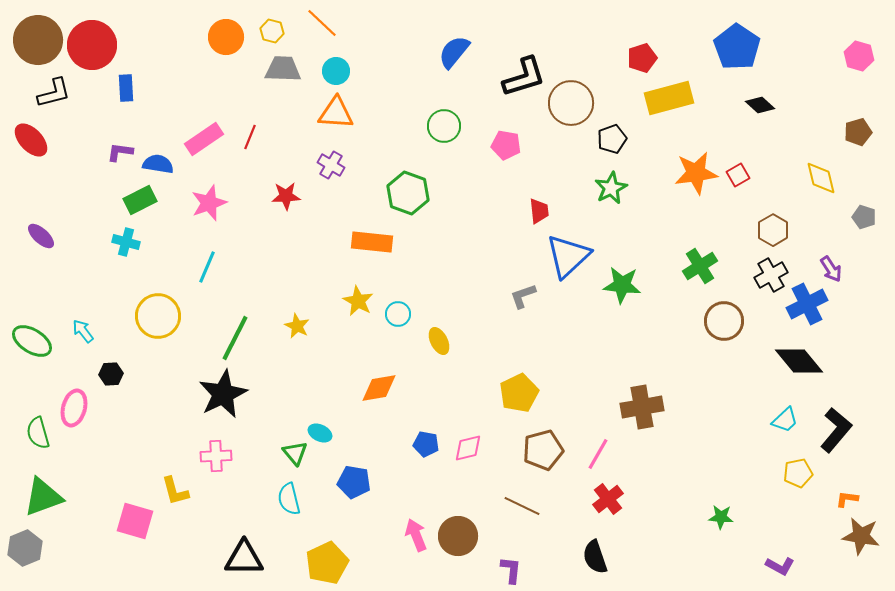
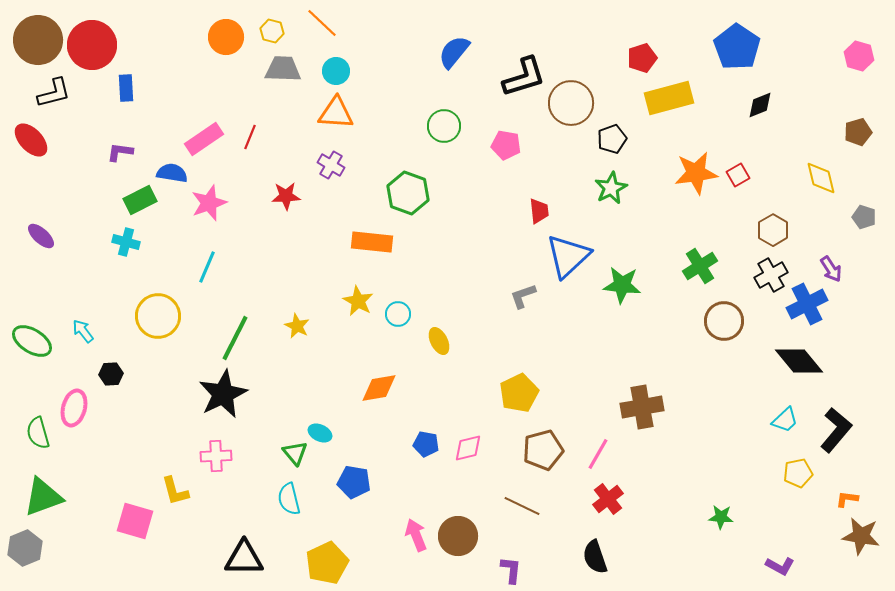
black diamond at (760, 105): rotated 64 degrees counterclockwise
blue semicircle at (158, 164): moved 14 px right, 9 px down
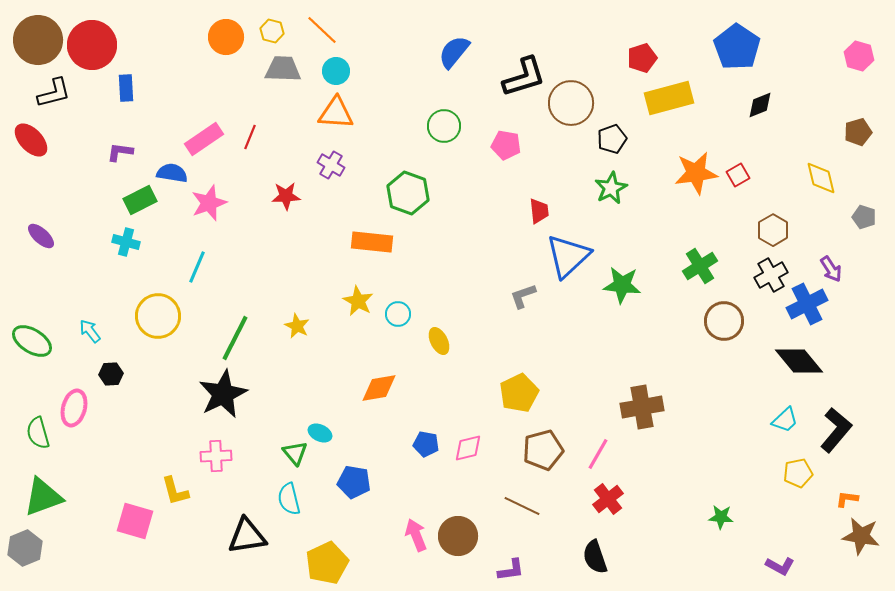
orange line at (322, 23): moved 7 px down
cyan line at (207, 267): moved 10 px left
cyan arrow at (83, 331): moved 7 px right
black triangle at (244, 558): moved 3 px right, 22 px up; rotated 9 degrees counterclockwise
purple L-shape at (511, 570): rotated 76 degrees clockwise
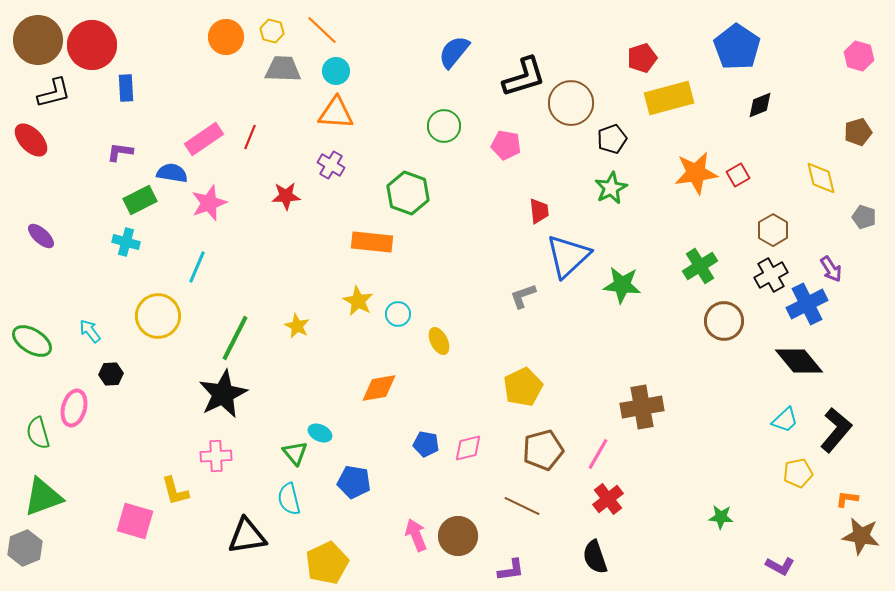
yellow pentagon at (519, 393): moved 4 px right, 6 px up
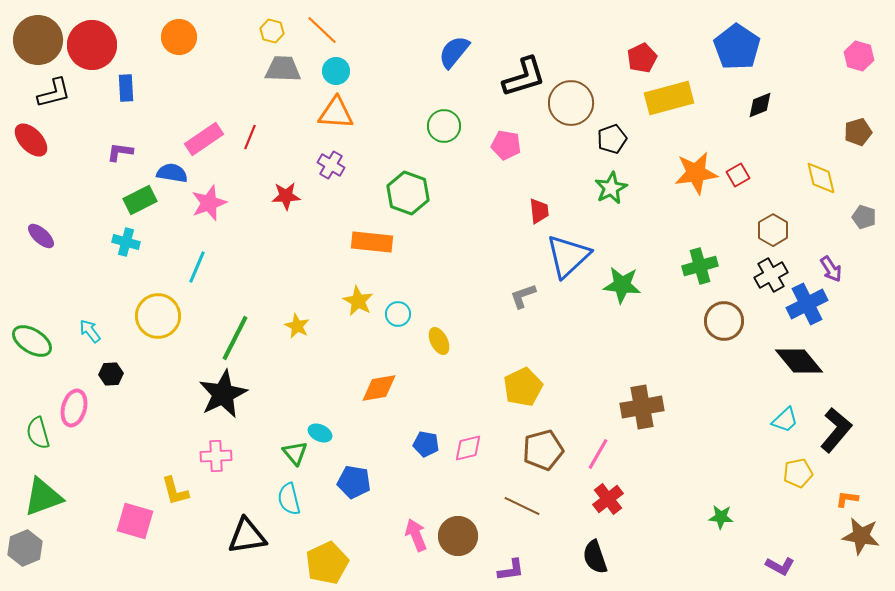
orange circle at (226, 37): moved 47 px left
red pentagon at (642, 58): rotated 8 degrees counterclockwise
green cross at (700, 266): rotated 16 degrees clockwise
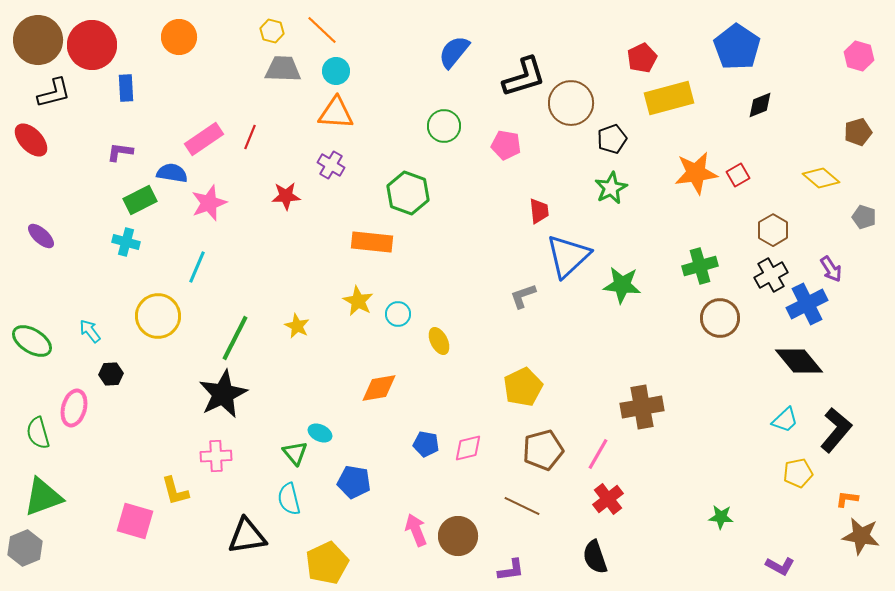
yellow diamond at (821, 178): rotated 36 degrees counterclockwise
brown circle at (724, 321): moved 4 px left, 3 px up
pink arrow at (416, 535): moved 5 px up
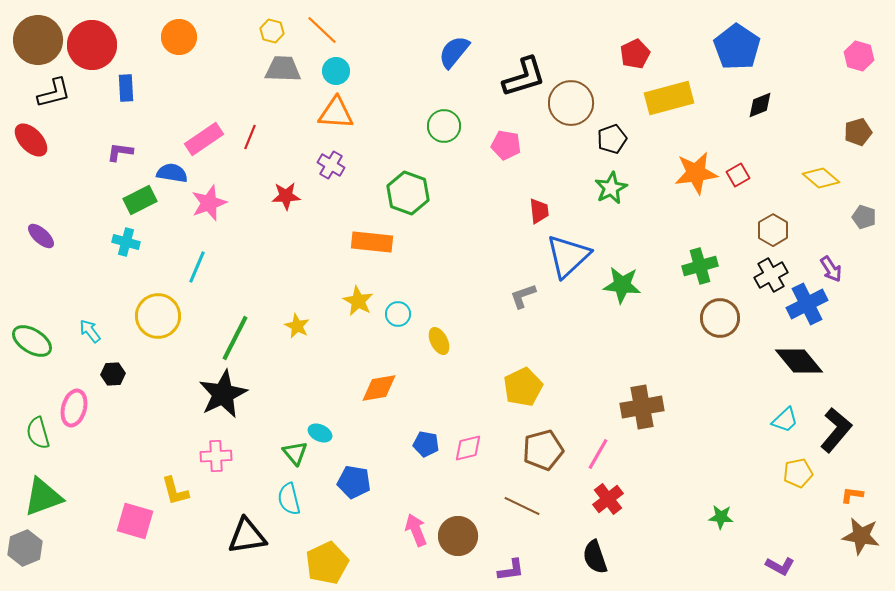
red pentagon at (642, 58): moved 7 px left, 4 px up
black hexagon at (111, 374): moved 2 px right
orange L-shape at (847, 499): moved 5 px right, 4 px up
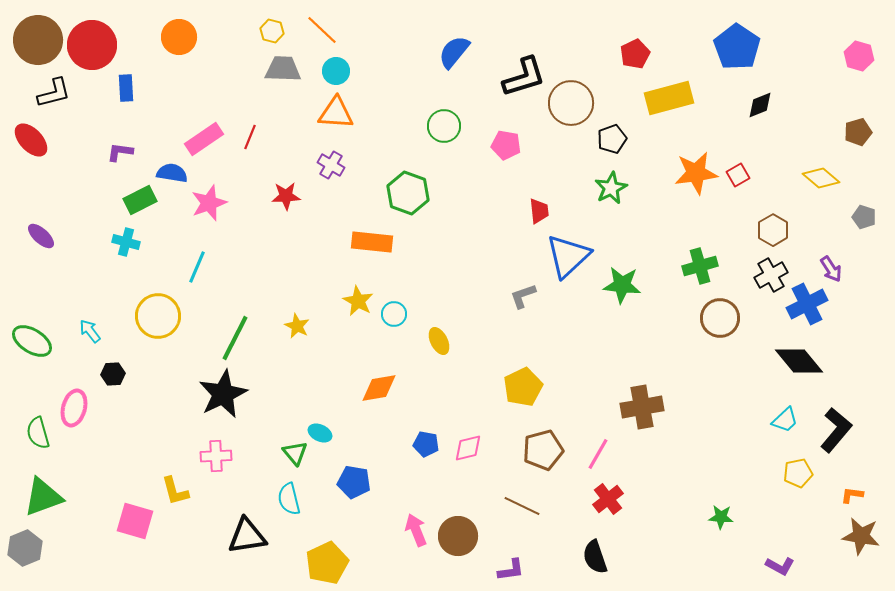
cyan circle at (398, 314): moved 4 px left
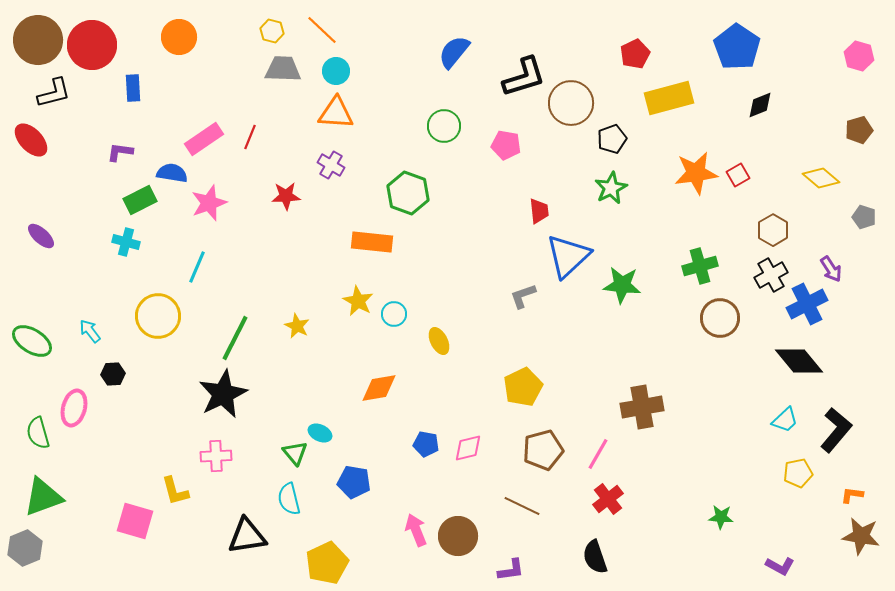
blue rectangle at (126, 88): moved 7 px right
brown pentagon at (858, 132): moved 1 px right, 2 px up
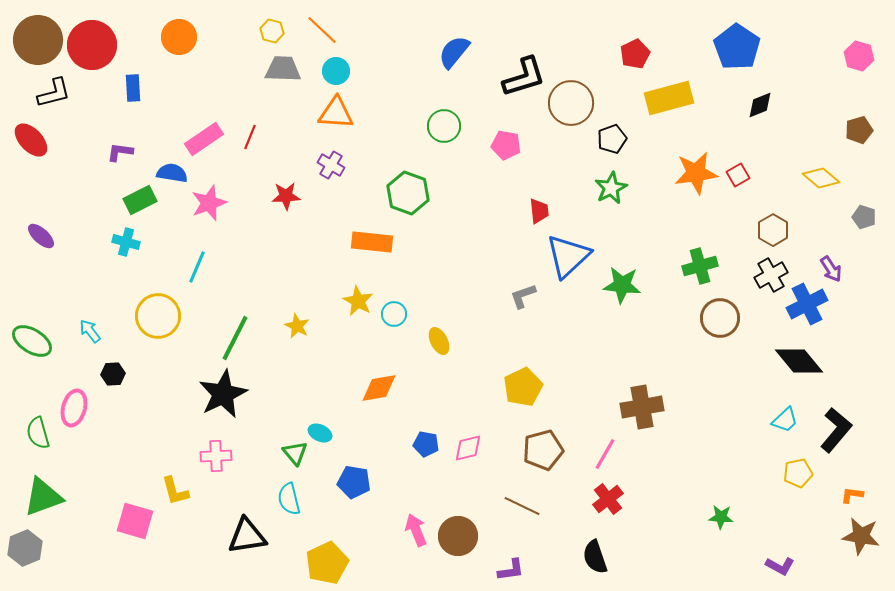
pink line at (598, 454): moved 7 px right
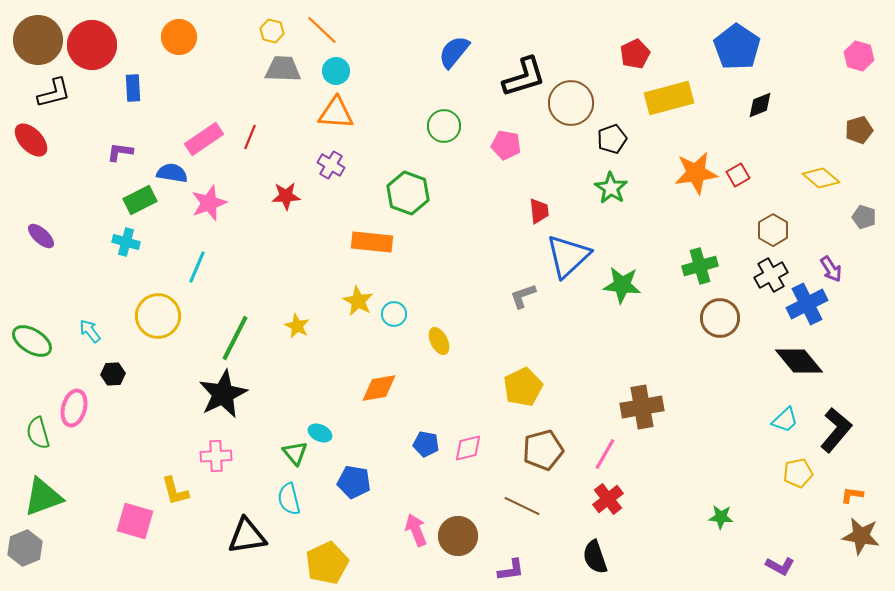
green star at (611, 188): rotated 12 degrees counterclockwise
